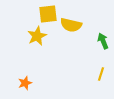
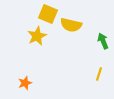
yellow square: rotated 30 degrees clockwise
yellow line: moved 2 px left
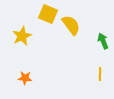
yellow semicircle: rotated 140 degrees counterclockwise
yellow star: moved 15 px left
yellow line: moved 1 px right; rotated 16 degrees counterclockwise
orange star: moved 5 px up; rotated 24 degrees clockwise
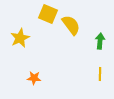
yellow star: moved 2 px left, 2 px down
green arrow: moved 3 px left; rotated 28 degrees clockwise
orange star: moved 9 px right
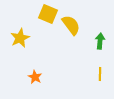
orange star: moved 1 px right, 1 px up; rotated 24 degrees clockwise
